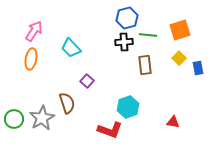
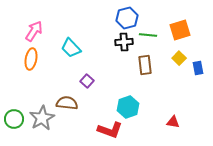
brown semicircle: rotated 65 degrees counterclockwise
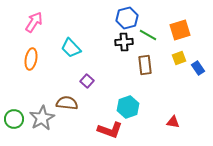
pink arrow: moved 9 px up
green line: rotated 24 degrees clockwise
yellow square: rotated 24 degrees clockwise
blue rectangle: rotated 24 degrees counterclockwise
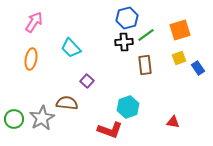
green line: moved 2 px left; rotated 66 degrees counterclockwise
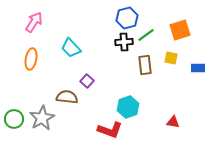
yellow square: moved 8 px left; rotated 32 degrees clockwise
blue rectangle: rotated 56 degrees counterclockwise
brown semicircle: moved 6 px up
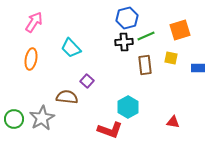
green line: moved 1 px down; rotated 12 degrees clockwise
cyan hexagon: rotated 10 degrees counterclockwise
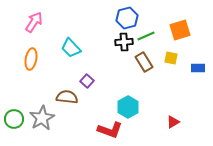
brown rectangle: moved 1 px left, 3 px up; rotated 24 degrees counterclockwise
red triangle: rotated 40 degrees counterclockwise
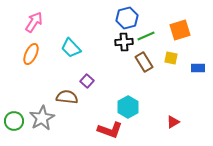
orange ellipse: moved 5 px up; rotated 15 degrees clockwise
green circle: moved 2 px down
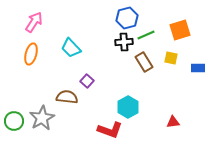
green line: moved 1 px up
orange ellipse: rotated 10 degrees counterclockwise
red triangle: rotated 24 degrees clockwise
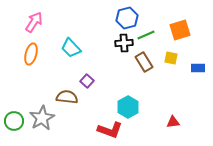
black cross: moved 1 px down
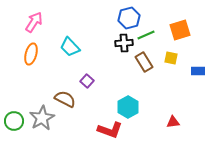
blue hexagon: moved 2 px right
cyan trapezoid: moved 1 px left, 1 px up
blue rectangle: moved 3 px down
brown semicircle: moved 2 px left, 2 px down; rotated 20 degrees clockwise
